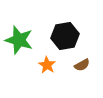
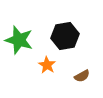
brown semicircle: moved 11 px down
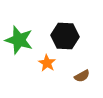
black hexagon: rotated 12 degrees clockwise
orange star: moved 2 px up
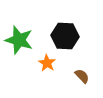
brown semicircle: rotated 105 degrees counterclockwise
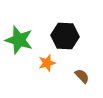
orange star: rotated 24 degrees clockwise
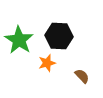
black hexagon: moved 6 px left
green star: rotated 16 degrees clockwise
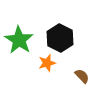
black hexagon: moved 1 px right, 2 px down; rotated 24 degrees clockwise
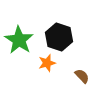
black hexagon: moved 1 px left, 1 px up; rotated 8 degrees counterclockwise
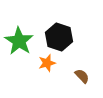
green star: moved 1 px down
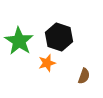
brown semicircle: moved 2 px right; rotated 63 degrees clockwise
